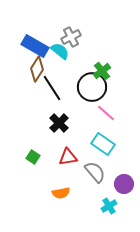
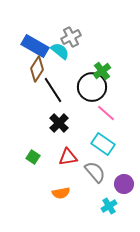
black line: moved 1 px right, 2 px down
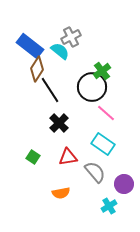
blue rectangle: moved 5 px left; rotated 8 degrees clockwise
black line: moved 3 px left
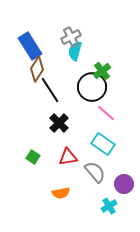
blue rectangle: rotated 20 degrees clockwise
cyan semicircle: moved 15 px right; rotated 114 degrees counterclockwise
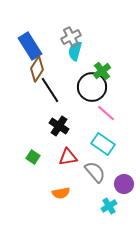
black cross: moved 3 px down; rotated 12 degrees counterclockwise
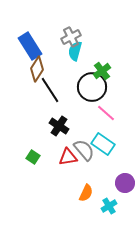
gray semicircle: moved 11 px left, 22 px up
purple circle: moved 1 px right, 1 px up
orange semicircle: moved 25 px right; rotated 54 degrees counterclockwise
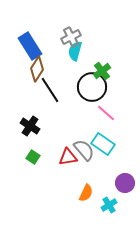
black cross: moved 29 px left
cyan cross: moved 1 px up
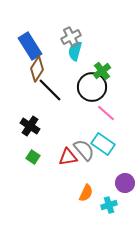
black line: rotated 12 degrees counterclockwise
cyan cross: rotated 14 degrees clockwise
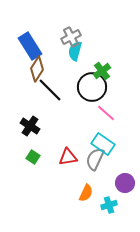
gray semicircle: moved 11 px right, 9 px down; rotated 115 degrees counterclockwise
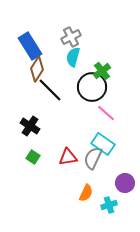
cyan semicircle: moved 2 px left, 6 px down
gray semicircle: moved 2 px left, 1 px up
